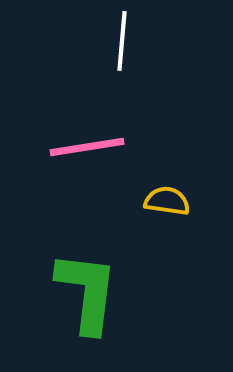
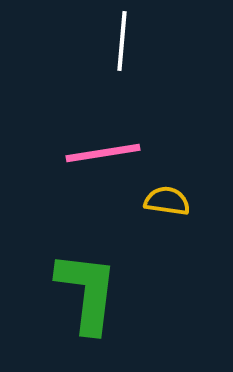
pink line: moved 16 px right, 6 px down
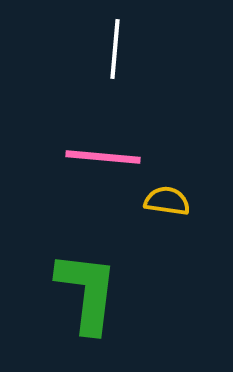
white line: moved 7 px left, 8 px down
pink line: moved 4 px down; rotated 14 degrees clockwise
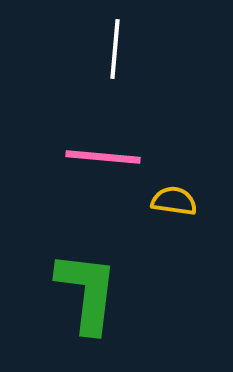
yellow semicircle: moved 7 px right
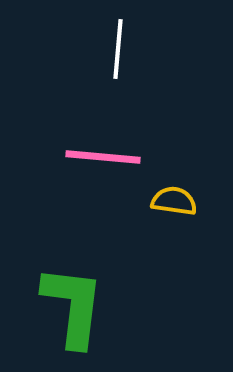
white line: moved 3 px right
green L-shape: moved 14 px left, 14 px down
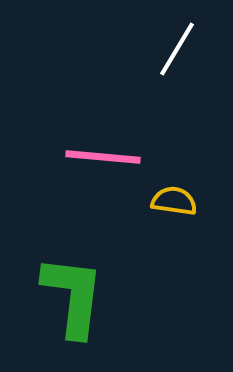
white line: moved 59 px right; rotated 26 degrees clockwise
green L-shape: moved 10 px up
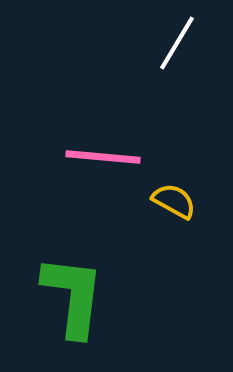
white line: moved 6 px up
yellow semicircle: rotated 21 degrees clockwise
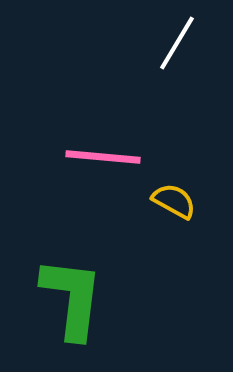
green L-shape: moved 1 px left, 2 px down
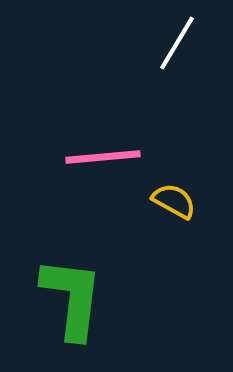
pink line: rotated 10 degrees counterclockwise
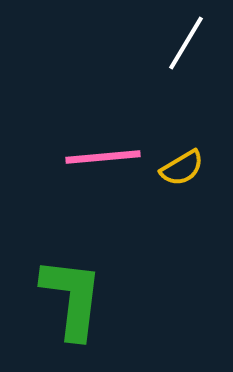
white line: moved 9 px right
yellow semicircle: moved 8 px right, 33 px up; rotated 120 degrees clockwise
